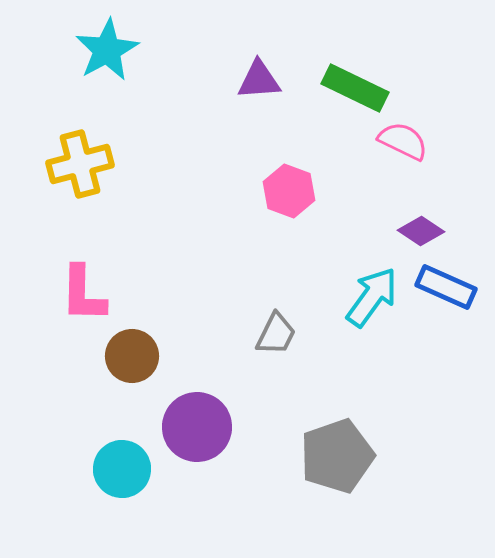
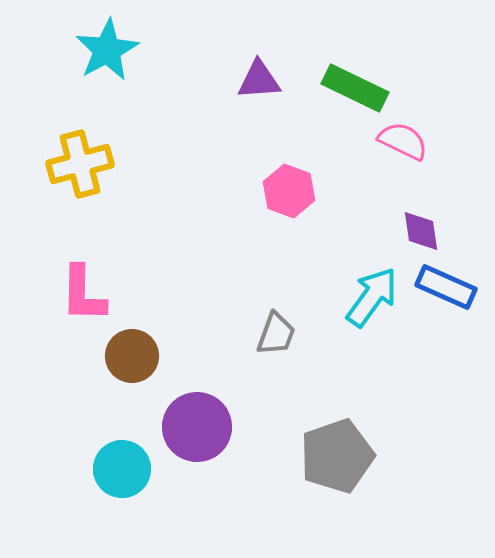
purple diamond: rotated 48 degrees clockwise
gray trapezoid: rotated 6 degrees counterclockwise
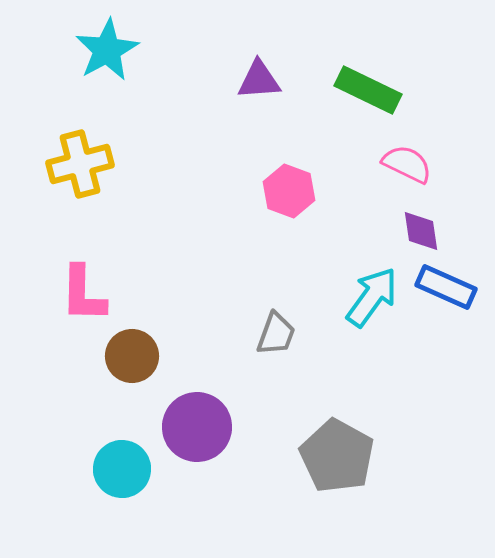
green rectangle: moved 13 px right, 2 px down
pink semicircle: moved 4 px right, 23 px down
gray pentagon: rotated 24 degrees counterclockwise
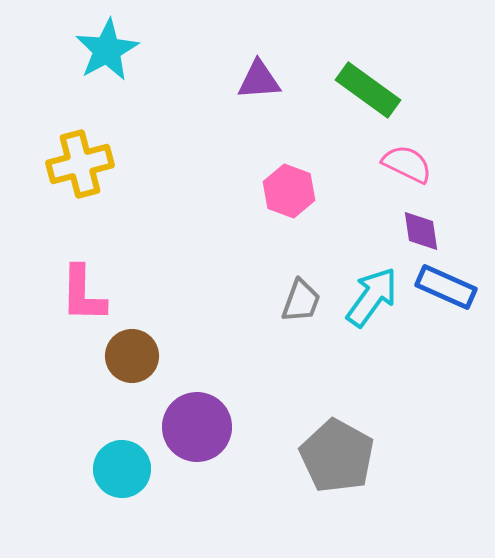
green rectangle: rotated 10 degrees clockwise
gray trapezoid: moved 25 px right, 33 px up
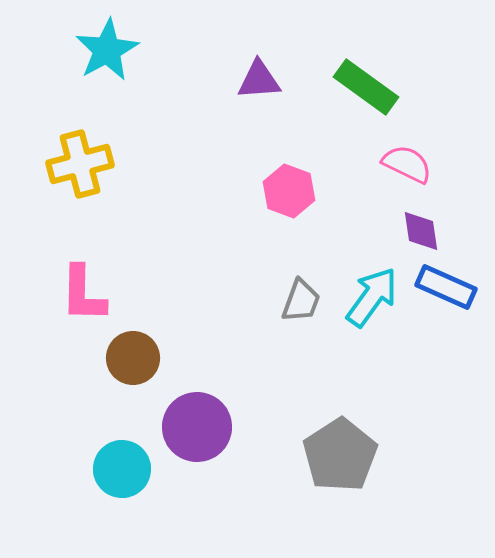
green rectangle: moved 2 px left, 3 px up
brown circle: moved 1 px right, 2 px down
gray pentagon: moved 3 px right, 1 px up; rotated 10 degrees clockwise
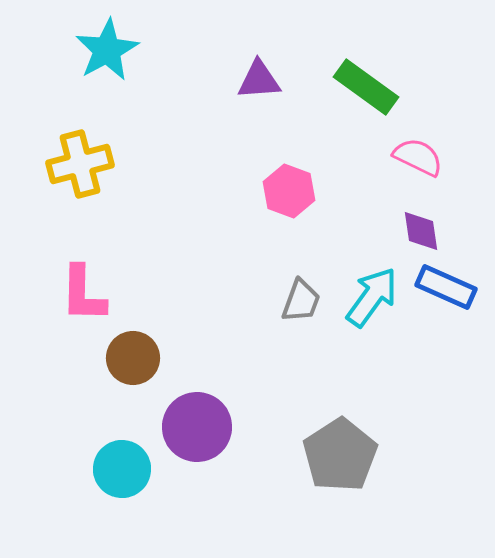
pink semicircle: moved 11 px right, 7 px up
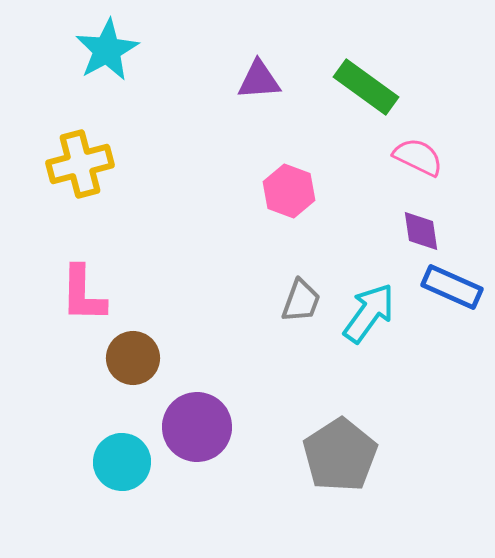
blue rectangle: moved 6 px right
cyan arrow: moved 3 px left, 16 px down
cyan circle: moved 7 px up
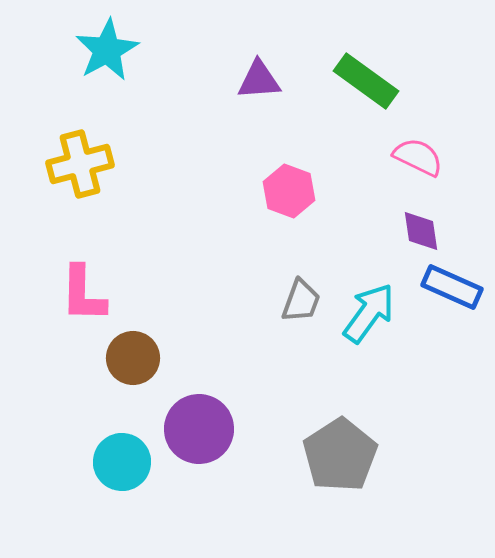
green rectangle: moved 6 px up
purple circle: moved 2 px right, 2 px down
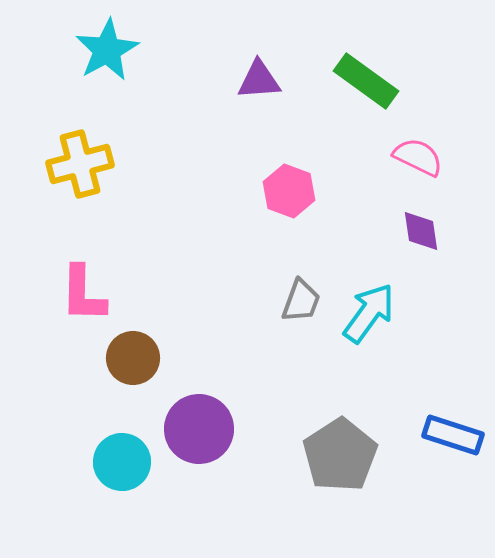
blue rectangle: moved 1 px right, 148 px down; rotated 6 degrees counterclockwise
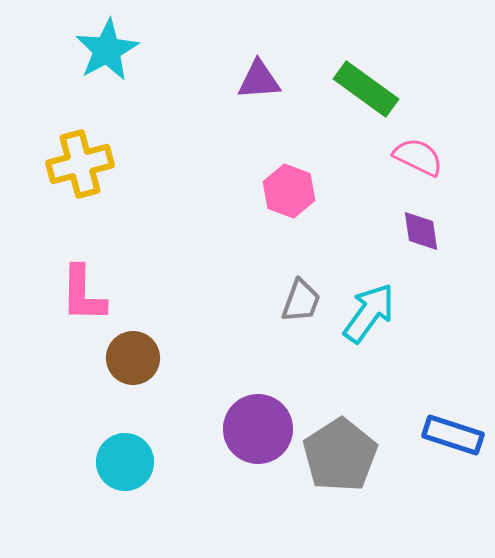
green rectangle: moved 8 px down
purple circle: moved 59 px right
cyan circle: moved 3 px right
